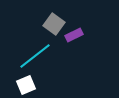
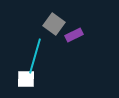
cyan line: rotated 36 degrees counterclockwise
white square: moved 6 px up; rotated 24 degrees clockwise
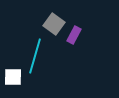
purple rectangle: rotated 36 degrees counterclockwise
white square: moved 13 px left, 2 px up
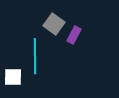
cyan line: rotated 16 degrees counterclockwise
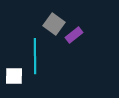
purple rectangle: rotated 24 degrees clockwise
white square: moved 1 px right, 1 px up
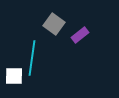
purple rectangle: moved 6 px right
cyan line: moved 3 px left, 2 px down; rotated 8 degrees clockwise
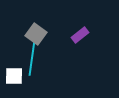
gray square: moved 18 px left, 10 px down
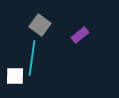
gray square: moved 4 px right, 9 px up
white square: moved 1 px right
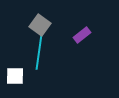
purple rectangle: moved 2 px right
cyan line: moved 7 px right, 6 px up
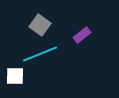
cyan line: moved 1 px right, 2 px down; rotated 60 degrees clockwise
